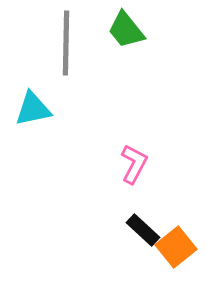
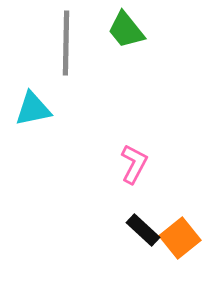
orange square: moved 4 px right, 9 px up
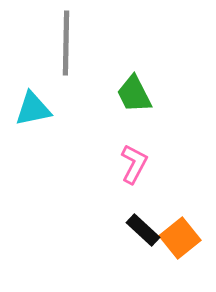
green trapezoid: moved 8 px right, 64 px down; rotated 12 degrees clockwise
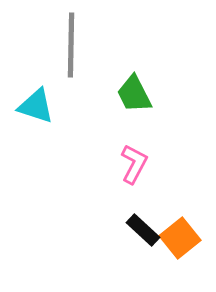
gray line: moved 5 px right, 2 px down
cyan triangle: moved 3 px right, 3 px up; rotated 30 degrees clockwise
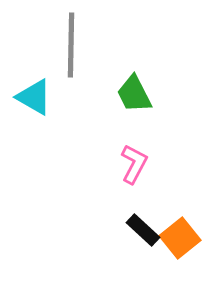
cyan triangle: moved 2 px left, 9 px up; rotated 12 degrees clockwise
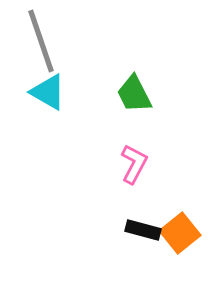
gray line: moved 30 px left, 4 px up; rotated 20 degrees counterclockwise
cyan triangle: moved 14 px right, 5 px up
black rectangle: rotated 28 degrees counterclockwise
orange square: moved 5 px up
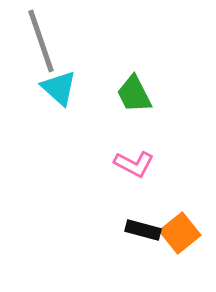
cyan triangle: moved 11 px right, 4 px up; rotated 12 degrees clockwise
pink L-shape: rotated 90 degrees clockwise
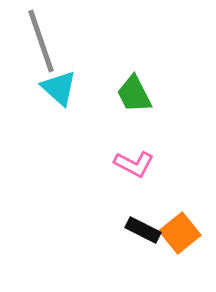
black rectangle: rotated 12 degrees clockwise
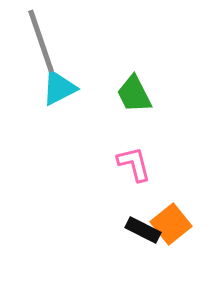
cyan triangle: rotated 51 degrees clockwise
pink L-shape: rotated 132 degrees counterclockwise
orange square: moved 9 px left, 9 px up
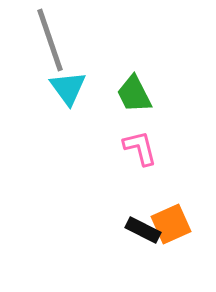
gray line: moved 9 px right, 1 px up
cyan triangle: moved 9 px right; rotated 39 degrees counterclockwise
pink L-shape: moved 6 px right, 16 px up
orange square: rotated 15 degrees clockwise
